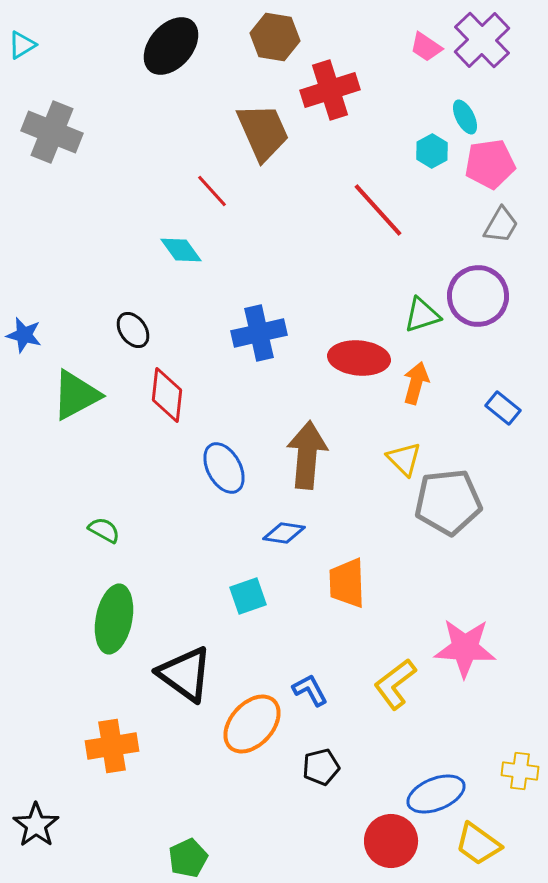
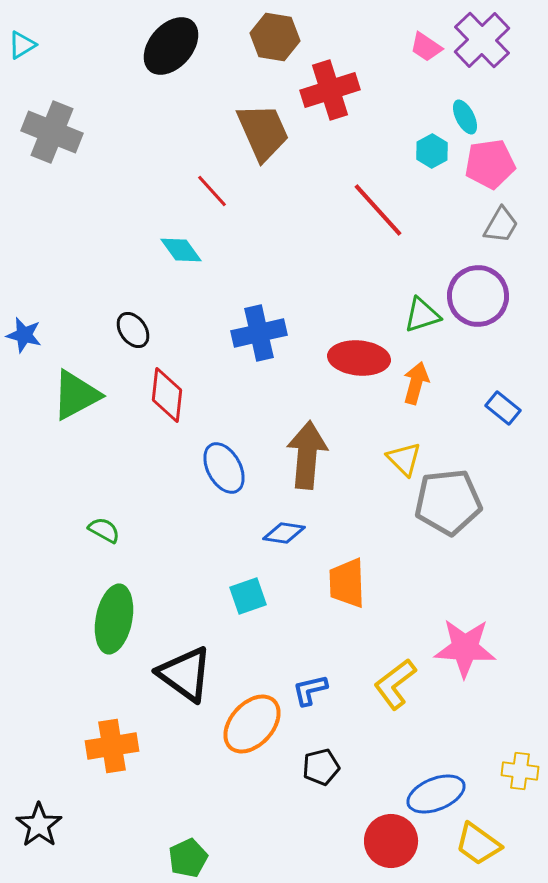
blue L-shape at (310, 690): rotated 75 degrees counterclockwise
black star at (36, 825): moved 3 px right
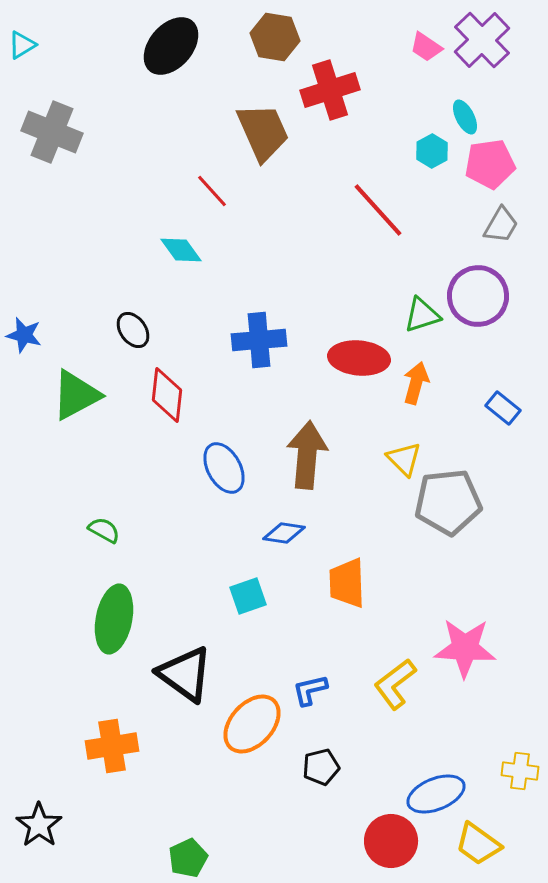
blue cross at (259, 333): moved 7 px down; rotated 8 degrees clockwise
